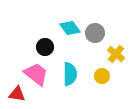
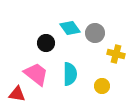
black circle: moved 1 px right, 4 px up
yellow cross: rotated 24 degrees counterclockwise
yellow circle: moved 10 px down
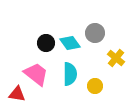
cyan diamond: moved 15 px down
yellow cross: moved 4 px down; rotated 24 degrees clockwise
yellow circle: moved 7 px left
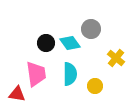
gray circle: moved 4 px left, 4 px up
pink trapezoid: rotated 44 degrees clockwise
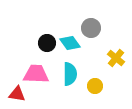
gray circle: moved 1 px up
black circle: moved 1 px right
pink trapezoid: rotated 80 degrees counterclockwise
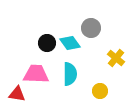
yellow circle: moved 5 px right, 5 px down
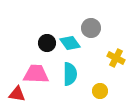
yellow cross: rotated 12 degrees counterclockwise
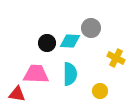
cyan diamond: moved 2 px up; rotated 50 degrees counterclockwise
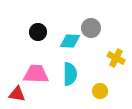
black circle: moved 9 px left, 11 px up
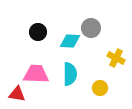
yellow circle: moved 3 px up
